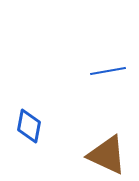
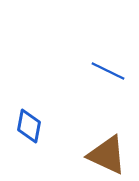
blue line: rotated 36 degrees clockwise
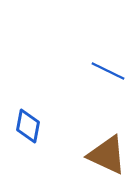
blue diamond: moved 1 px left
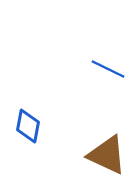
blue line: moved 2 px up
